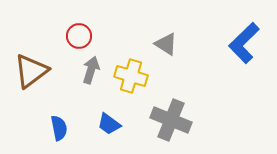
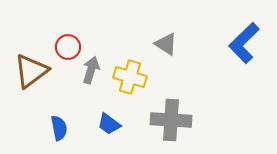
red circle: moved 11 px left, 11 px down
yellow cross: moved 1 px left, 1 px down
gray cross: rotated 18 degrees counterclockwise
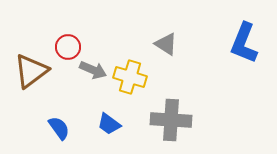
blue L-shape: rotated 24 degrees counterclockwise
gray arrow: moved 2 px right; rotated 96 degrees clockwise
blue semicircle: rotated 25 degrees counterclockwise
